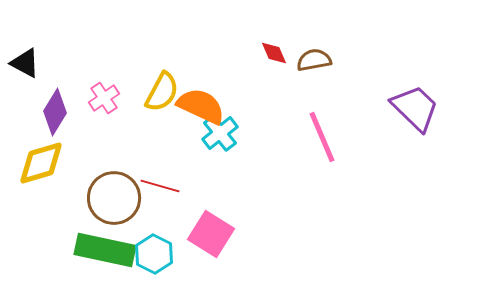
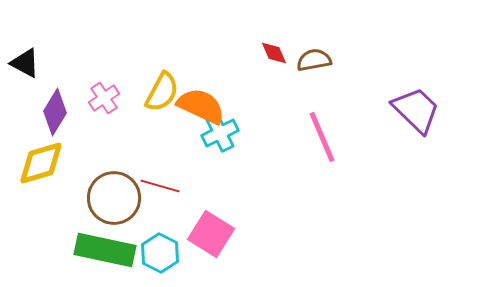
purple trapezoid: moved 1 px right, 2 px down
cyan cross: rotated 12 degrees clockwise
cyan hexagon: moved 6 px right, 1 px up
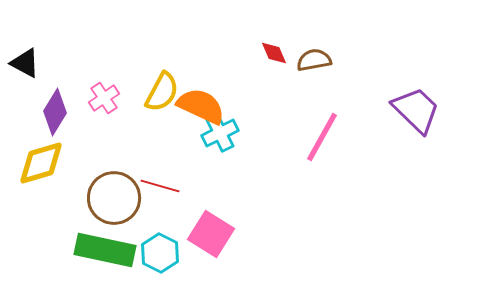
pink line: rotated 52 degrees clockwise
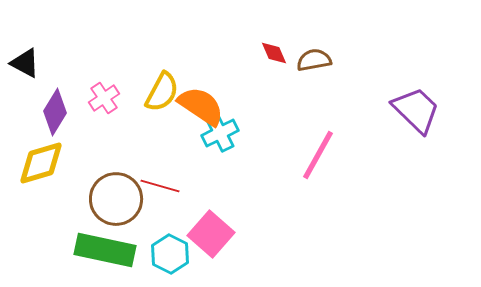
orange semicircle: rotated 9 degrees clockwise
pink line: moved 4 px left, 18 px down
brown circle: moved 2 px right, 1 px down
pink square: rotated 9 degrees clockwise
cyan hexagon: moved 10 px right, 1 px down
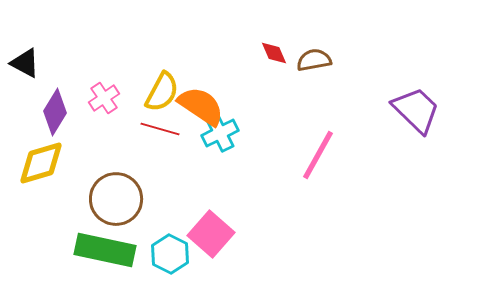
red line: moved 57 px up
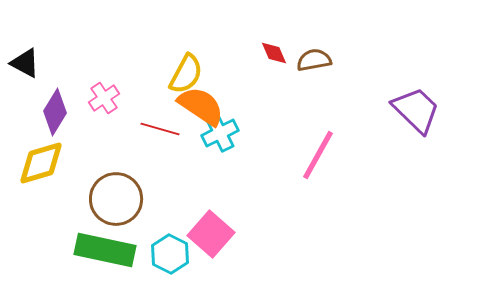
yellow semicircle: moved 24 px right, 18 px up
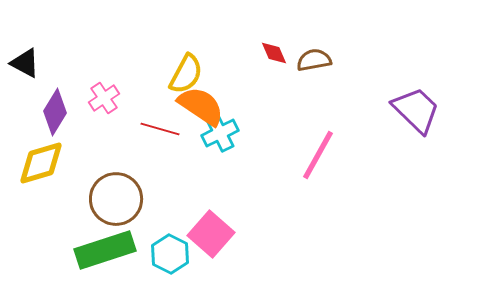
green rectangle: rotated 30 degrees counterclockwise
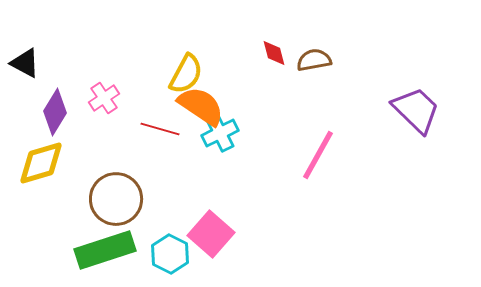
red diamond: rotated 8 degrees clockwise
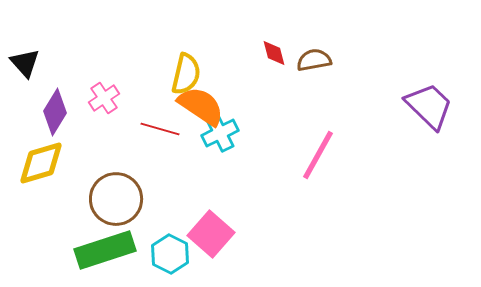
black triangle: rotated 20 degrees clockwise
yellow semicircle: rotated 15 degrees counterclockwise
purple trapezoid: moved 13 px right, 4 px up
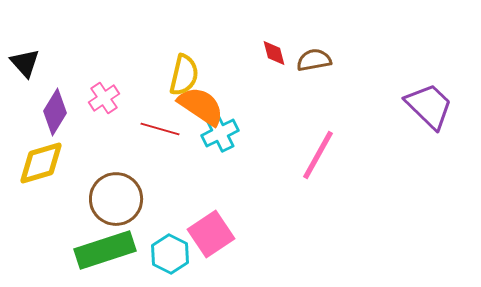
yellow semicircle: moved 2 px left, 1 px down
pink square: rotated 15 degrees clockwise
